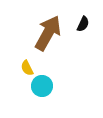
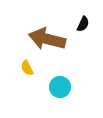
brown arrow: moved 1 px left, 6 px down; rotated 105 degrees counterclockwise
cyan circle: moved 18 px right, 1 px down
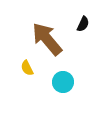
brown arrow: rotated 36 degrees clockwise
cyan circle: moved 3 px right, 5 px up
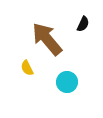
cyan circle: moved 4 px right
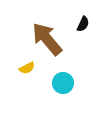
yellow semicircle: rotated 91 degrees counterclockwise
cyan circle: moved 4 px left, 1 px down
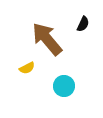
cyan circle: moved 1 px right, 3 px down
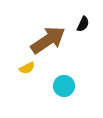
brown arrow: moved 1 px right, 1 px down; rotated 96 degrees clockwise
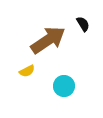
black semicircle: rotated 56 degrees counterclockwise
yellow semicircle: moved 3 px down
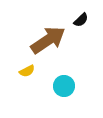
black semicircle: moved 2 px left, 4 px up; rotated 77 degrees clockwise
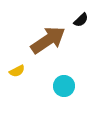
yellow semicircle: moved 10 px left
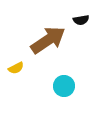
black semicircle: rotated 35 degrees clockwise
yellow semicircle: moved 1 px left, 3 px up
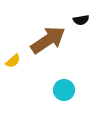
yellow semicircle: moved 3 px left, 7 px up; rotated 14 degrees counterclockwise
cyan circle: moved 4 px down
